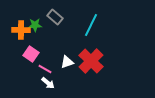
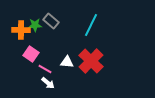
gray rectangle: moved 4 px left, 4 px down
white triangle: rotated 24 degrees clockwise
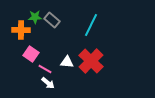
gray rectangle: moved 1 px right, 1 px up
green star: moved 8 px up
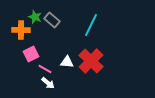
green star: rotated 24 degrees clockwise
pink square: rotated 28 degrees clockwise
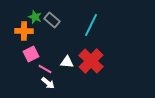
orange cross: moved 3 px right, 1 px down
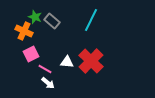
gray rectangle: moved 1 px down
cyan line: moved 5 px up
orange cross: rotated 24 degrees clockwise
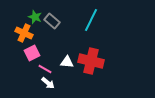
orange cross: moved 2 px down
pink square: moved 1 px right, 1 px up
red cross: rotated 30 degrees counterclockwise
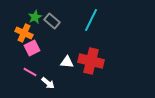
green star: rotated 24 degrees clockwise
pink square: moved 5 px up
pink line: moved 15 px left, 3 px down
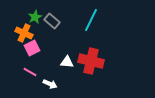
white arrow: moved 2 px right, 1 px down; rotated 16 degrees counterclockwise
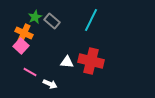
pink square: moved 11 px left, 2 px up; rotated 21 degrees counterclockwise
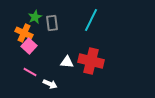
gray rectangle: moved 2 px down; rotated 42 degrees clockwise
pink square: moved 8 px right
